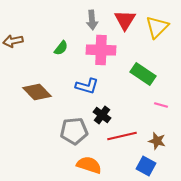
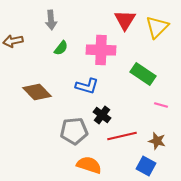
gray arrow: moved 41 px left
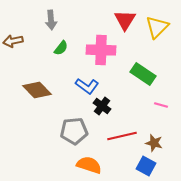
blue L-shape: rotated 20 degrees clockwise
brown diamond: moved 2 px up
black cross: moved 9 px up
brown star: moved 3 px left, 2 px down
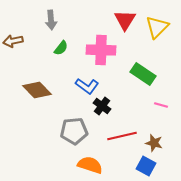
orange semicircle: moved 1 px right
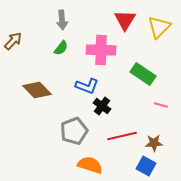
gray arrow: moved 11 px right
yellow triangle: moved 2 px right
brown arrow: rotated 144 degrees clockwise
blue L-shape: rotated 15 degrees counterclockwise
gray pentagon: rotated 16 degrees counterclockwise
brown star: rotated 18 degrees counterclockwise
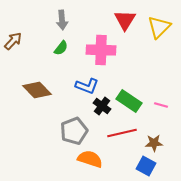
green rectangle: moved 14 px left, 27 px down
red line: moved 3 px up
orange semicircle: moved 6 px up
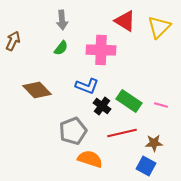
red triangle: moved 1 px down; rotated 30 degrees counterclockwise
brown arrow: rotated 18 degrees counterclockwise
gray pentagon: moved 1 px left
